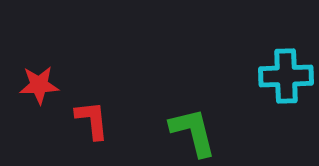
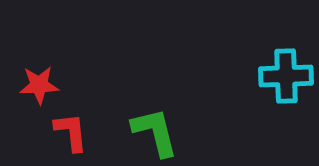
red L-shape: moved 21 px left, 12 px down
green L-shape: moved 38 px left
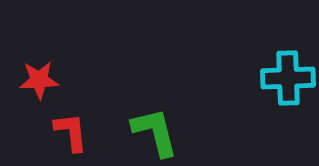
cyan cross: moved 2 px right, 2 px down
red star: moved 5 px up
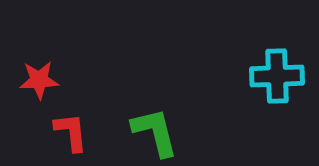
cyan cross: moved 11 px left, 2 px up
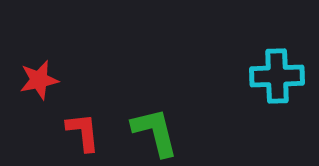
red star: rotated 9 degrees counterclockwise
red L-shape: moved 12 px right
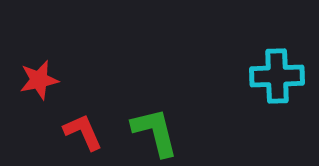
red L-shape: rotated 18 degrees counterclockwise
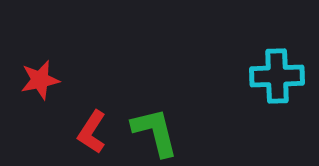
red star: moved 1 px right
red L-shape: moved 9 px right; rotated 123 degrees counterclockwise
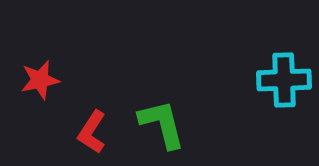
cyan cross: moved 7 px right, 4 px down
green L-shape: moved 7 px right, 8 px up
